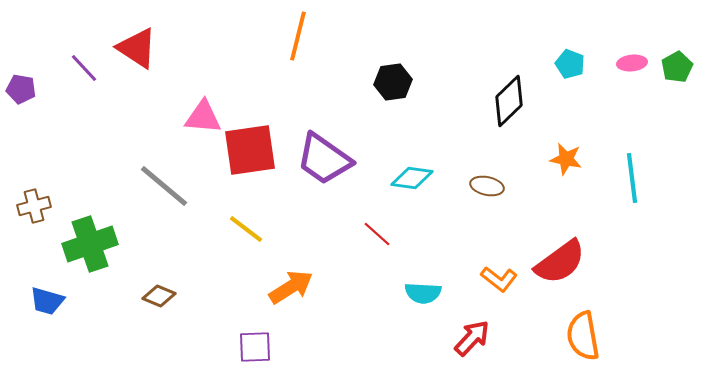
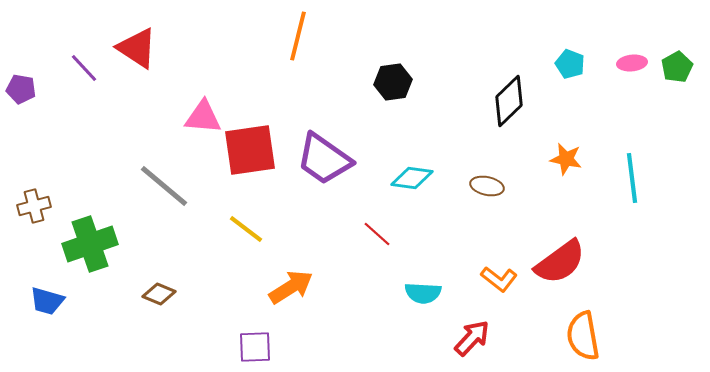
brown diamond: moved 2 px up
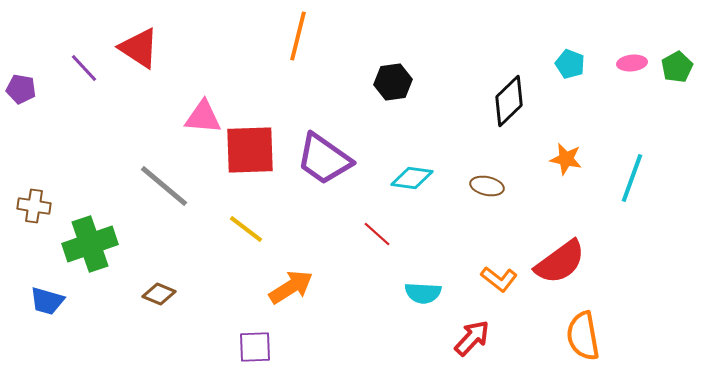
red triangle: moved 2 px right
red square: rotated 6 degrees clockwise
cyan line: rotated 27 degrees clockwise
brown cross: rotated 24 degrees clockwise
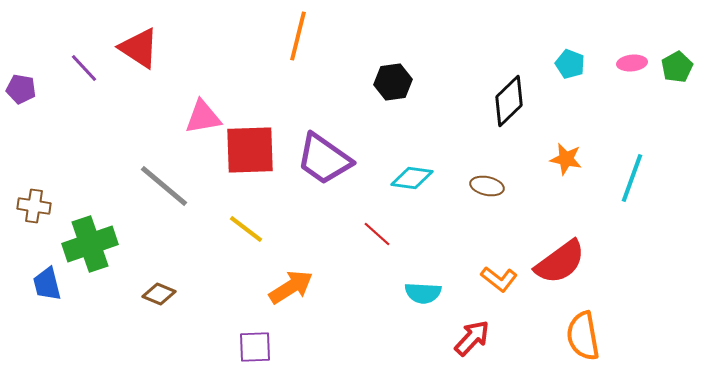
pink triangle: rotated 15 degrees counterclockwise
blue trapezoid: moved 17 px up; rotated 60 degrees clockwise
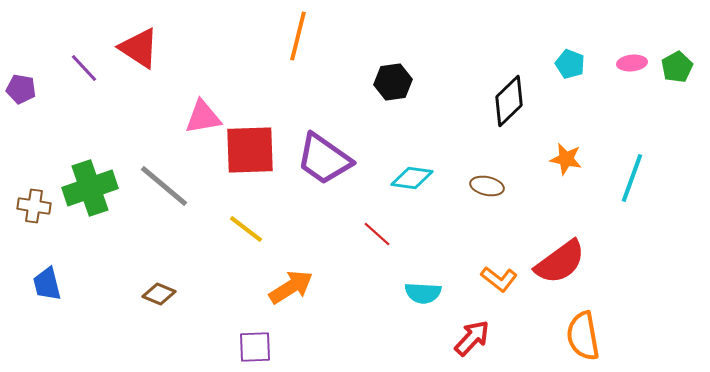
green cross: moved 56 px up
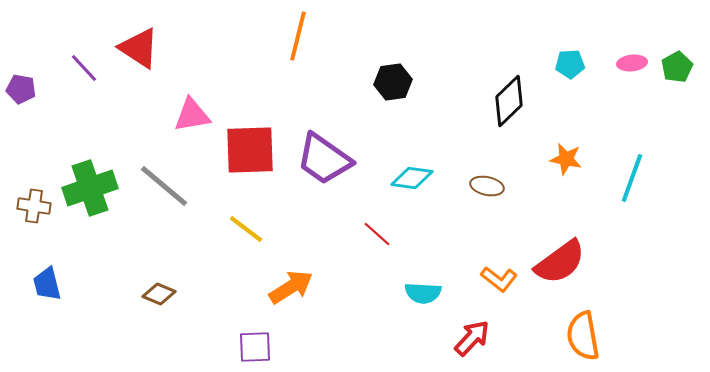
cyan pentagon: rotated 24 degrees counterclockwise
pink triangle: moved 11 px left, 2 px up
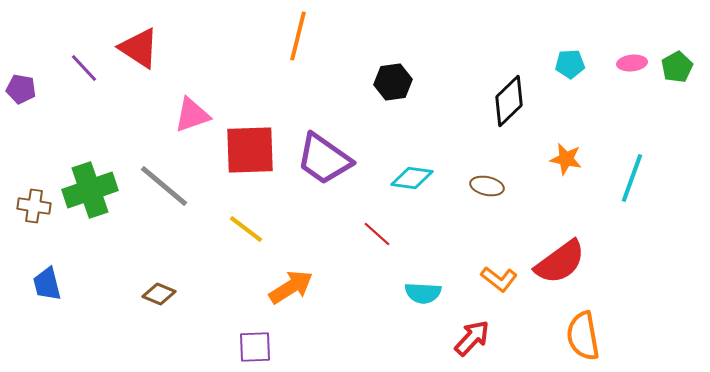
pink triangle: rotated 9 degrees counterclockwise
green cross: moved 2 px down
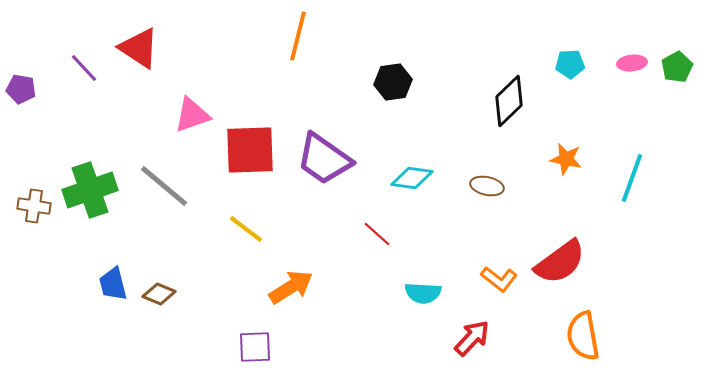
blue trapezoid: moved 66 px right
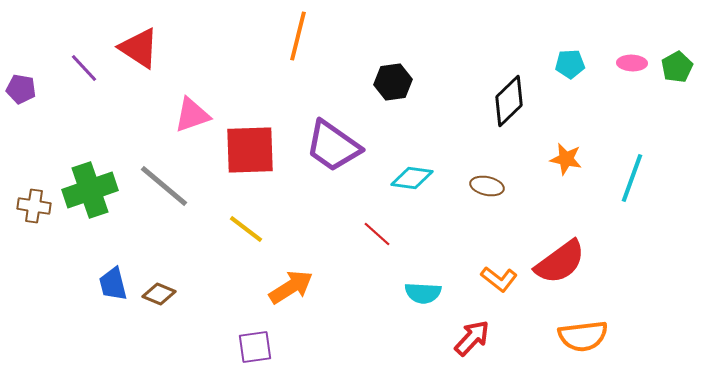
pink ellipse: rotated 8 degrees clockwise
purple trapezoid: moved 9 px right, 13 px up
orange semicircle: rotated 87 degrees counterclockwise
purple square: rotated 6 degrees counterclockwise
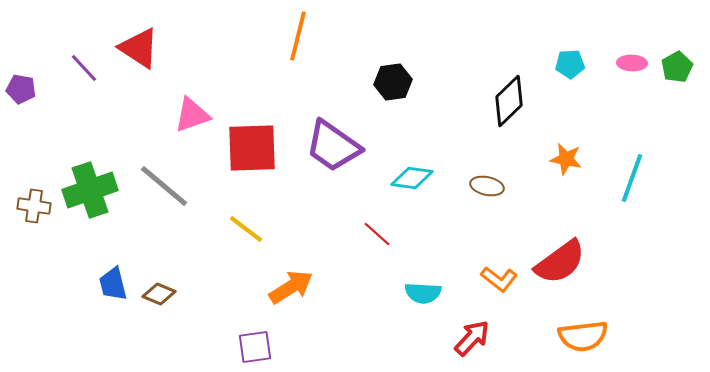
red square: moved 2 px right, 2 px up
